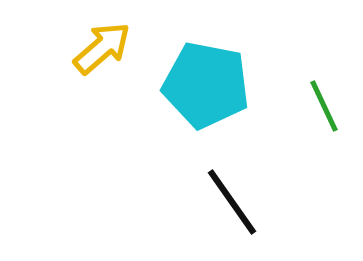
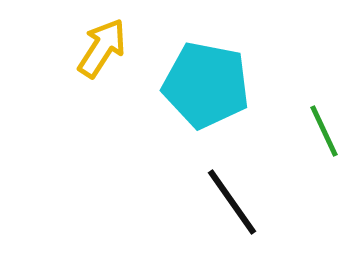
yellow arrow: rotated 16 degrees counterclockwise
green line: moved 25 px down
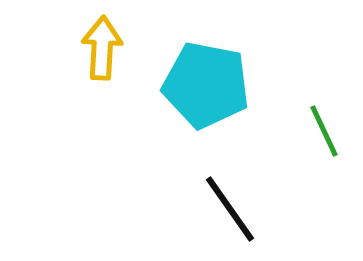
yellow arrow: rotated 30 degrees counterclockwise
black line: moved 2 px left, 7 px down
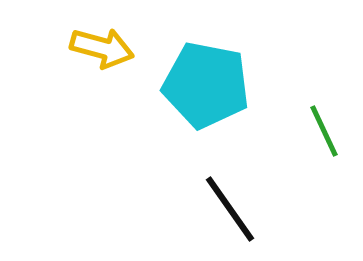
yellow arrow: rotated 102 degrees clockwise
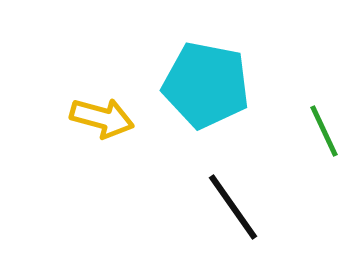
yellow arrow: moved 70 px down
black line: moved 3 px right, 2 px up
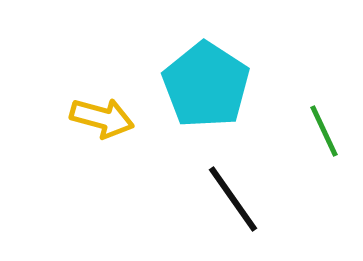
cyan pentagon: rotated 22 degrees clockwise
black line: moved 8 px up
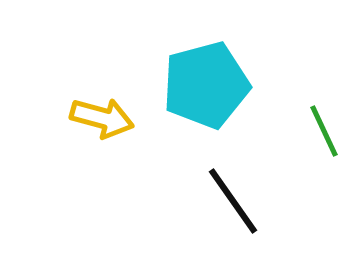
cyan pentagon: rotated 24 degrees clockwise
black line: moved 2 px down
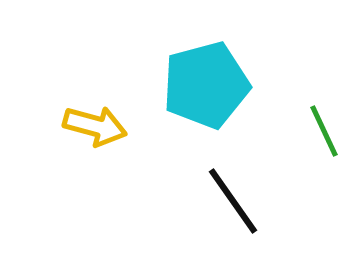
yellow arrow: moved 7 px left, 8 px down
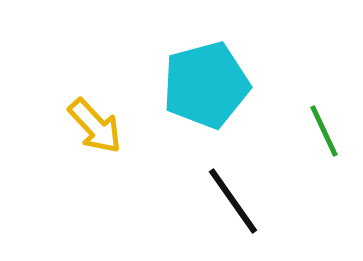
yellow arrow: rotated 32 degrees clockwise
